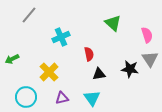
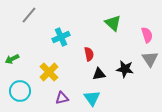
black star: moved 5 px left
cyan circle: moved 6 px left, 6 px up
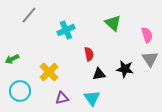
cyan cross: moved 5 px right, 7 px up
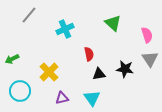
cyan cross: moved 1 px left, 1 px up
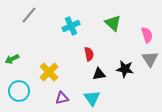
cyan cross: moved 6 px right, 3 px up
cyan circle: moved 1 px left
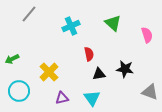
gray line: moved 1 px up
gray triangle: moved 33 px down; rotated 36 degrees counterclockwise
